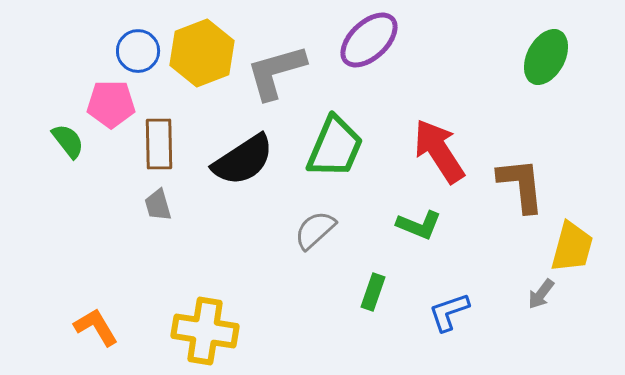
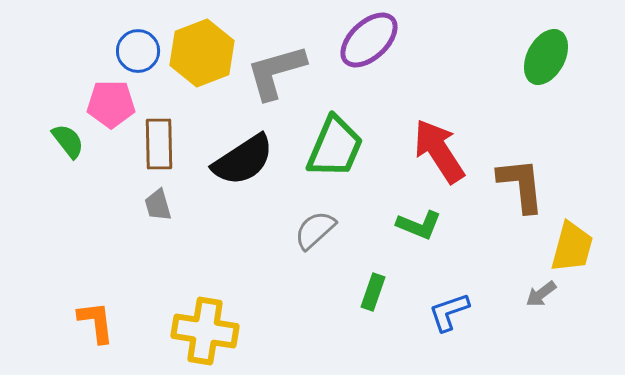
gray arrow: rotated 16 degrees clockwise
orange L-shape: moved 5 px up; rotated 24 degrees clockwise
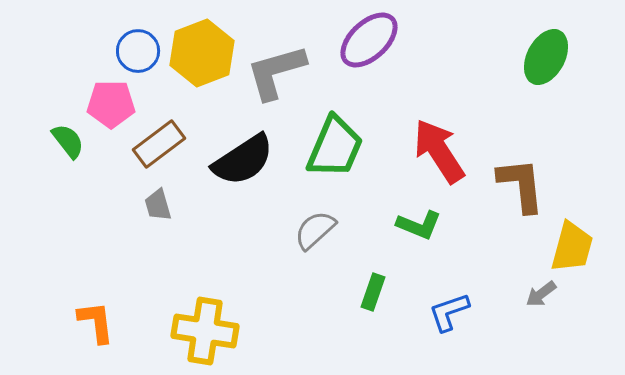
brown rectangle: rotated 54 degrees clockwise
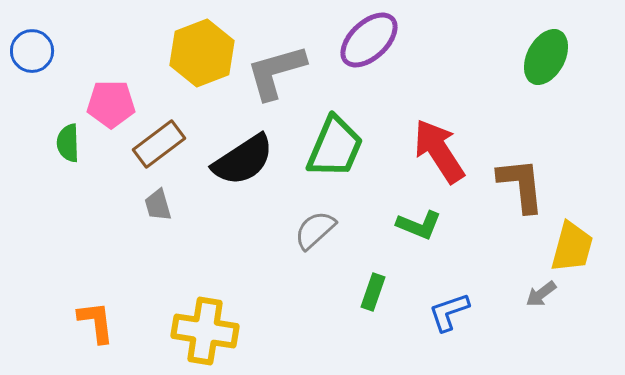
blue circle: moved 106 px left
green semicircle: moved 2 px down; rotated 144 degrees counterclockwise
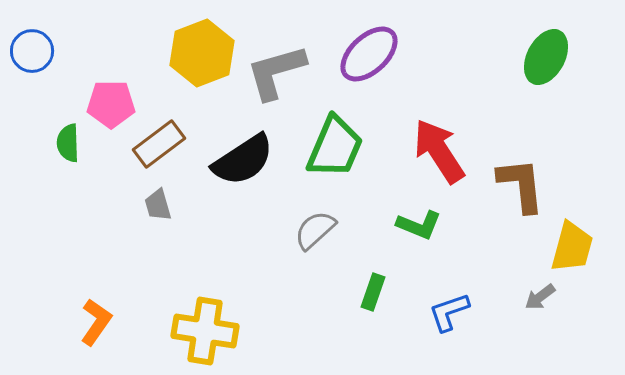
purple ellipse: moved 14 px down
gray arrow: moved 1 px left, 3 px down
orange L-shape: rotated 42 degrees clockwise
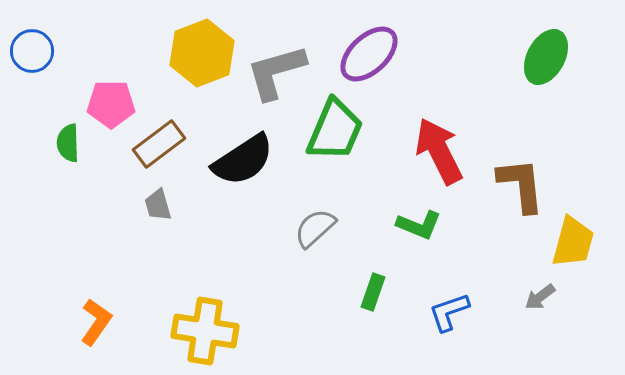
green trapezoid: moved 17 px up
red arrow: rotated 6 degrees clockwise
gray semicircle: moved 2 px up
yellow trapezoid: moved 1 px right, 5 px up
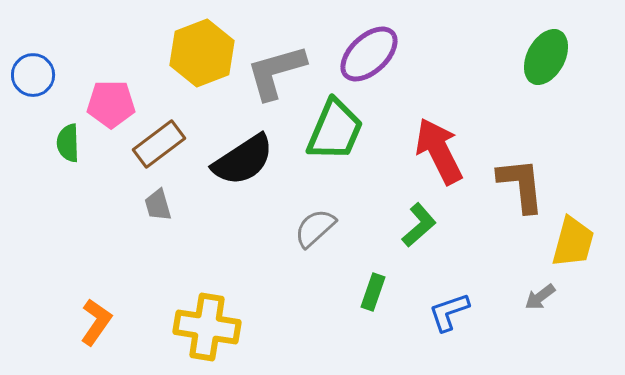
blue circle: moved 1 px right, 24 px down
green L-shape: rotated 63 degrees counterclockwise
yellow cross: moved 2 px right, 4 px up
